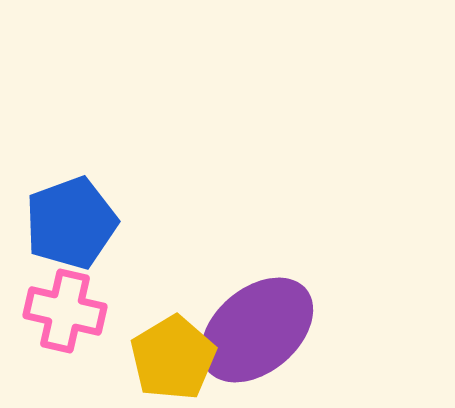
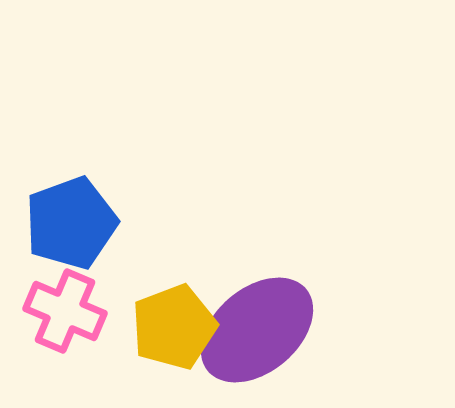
pink cross: rotated 10 degrees clockwise
yellow pentagon: moved 1 px right, 31 px up; rotated 10 degrees clockwise
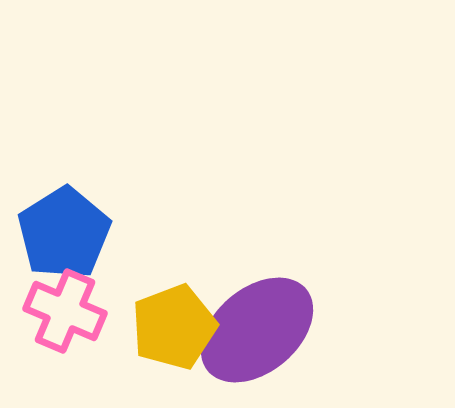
blue pentagon: moved 7 px left, 10 px down; rotated 12 degrees counterclockwise
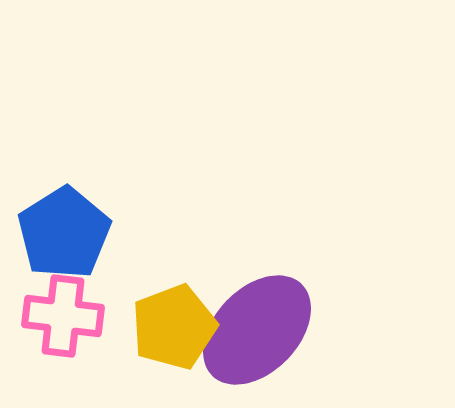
pink cross: moved 2 px left, 5 px down; rotated 16 degrees counterclockwise
purple ellipse: rotated 6 degrees counterclockwise
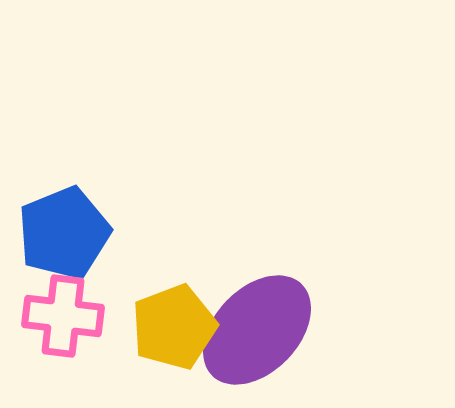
blue pentagon: rotated 10 degrees clockwise
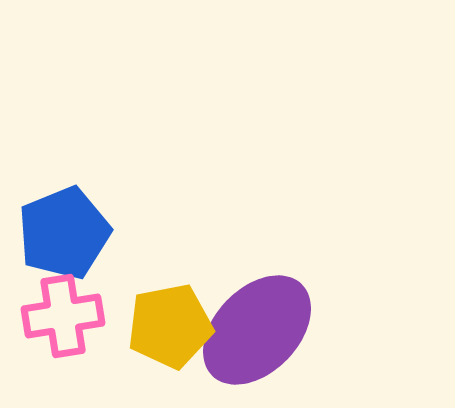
pink cross: rotated 16 degrees counterclockwise
yellow pentagon: moved 4 px left, 1 px up; rotated 10 degrees clockwise
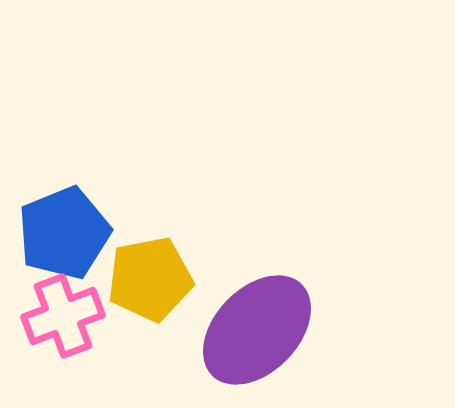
pink cross: rotated 12 degrees counterclockwise
yellow pentagon: moved 20 px left, 47 px up
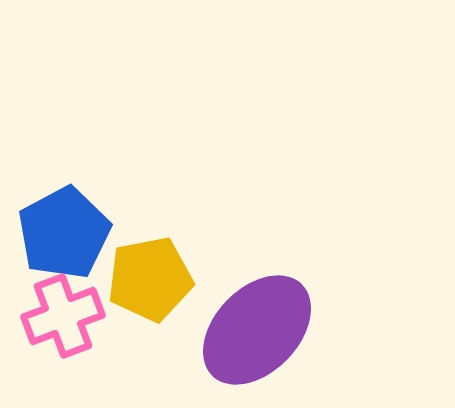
blue pentagon: rotated 6 degrees counterclockwise
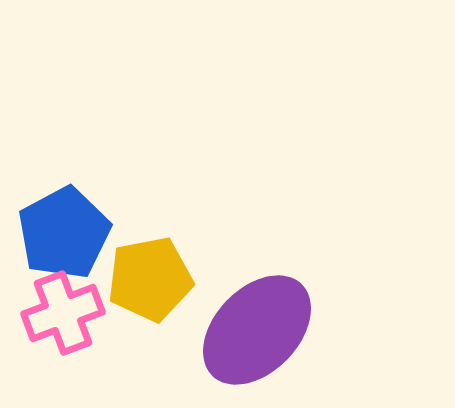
pink cross: moved 3 px up
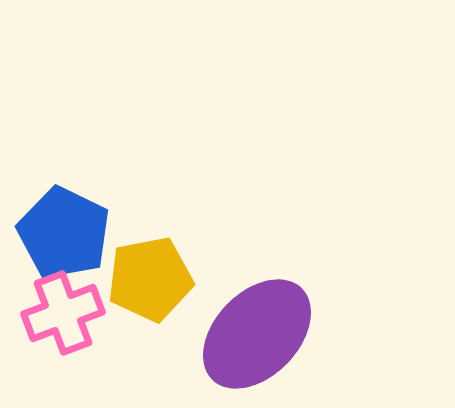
blue pentagon: rotated 18 degrees counterclockwise
purple ellipse: moved 4 px down
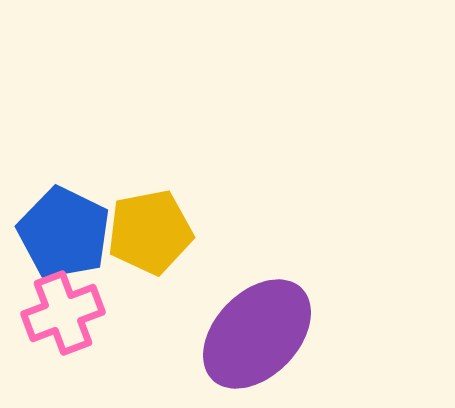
yellow pentagon: moved 47 px up
